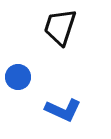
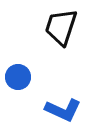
black trapezoid: moved 1 px right
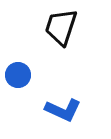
blue circle: moved 2 px up
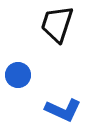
black trapezoid: moved 4 px left, 3 px up
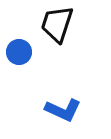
blue circle: moved 1 px right, 23 px up
